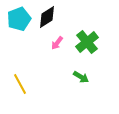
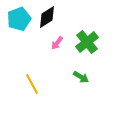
yellow line: moved 12 px right
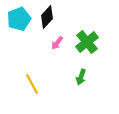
black diamond: rotated 15 degrees counterclockwise
green arrow: rotated 77 degrees clockwise
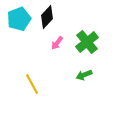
green arrow: moved 3 px right, 2 px up; rotated 49 degrees clockwise
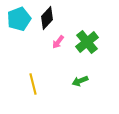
black diamond: moved 1 px down
pink arrow: moved 1 px right, 1 px up
green arrow: moved 4 px left, 6 px down
yellow line: moved 1 px right; rotated 15 degrees clockwise
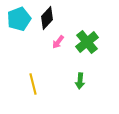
green arrow: rotated 63 degrees counterclockwise
